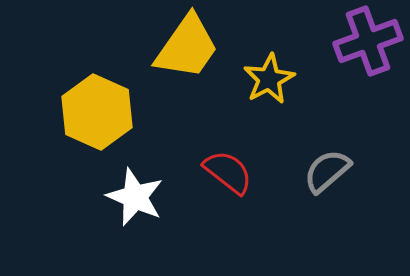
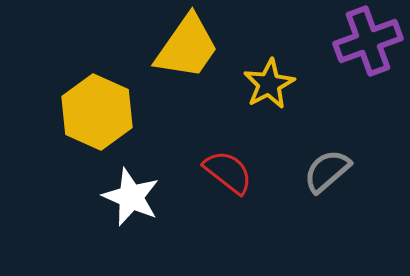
yellow star: moved 5 px down
white star: moved 4 px left
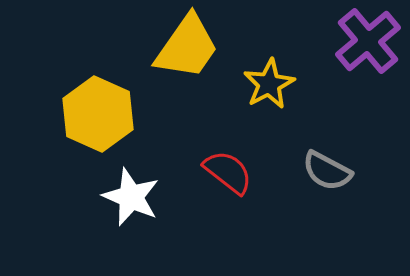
purple cross: rotated 20 degrees counterclockwise
yellow hexagon: moved 1 px right, 2 px down
gray semicircle: rotated 111 degrees counterclockwise
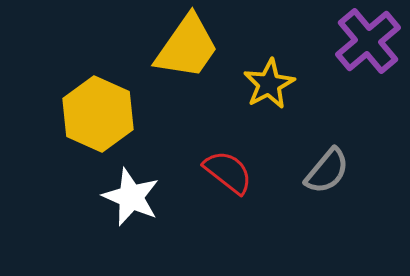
gray semicircle: rotated 78 degrees counterclockwise
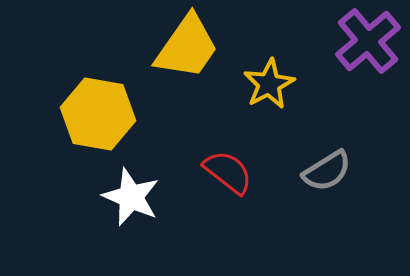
yellow hexagon: rotated 14 degrees counterclockwise
gray semicircle: rotated 18 degrees clockwise
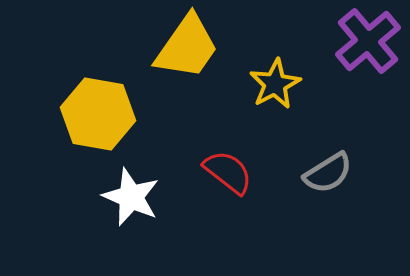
yellow star: moved 6 px right
gray semicircle: moved 1 px right, 2 px down
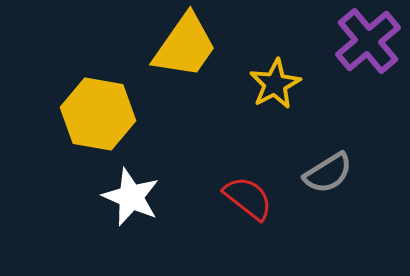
yellow trapezoid: moved 2 px left, 1 px up
red semicircle: moved 20 px right, 26 px down
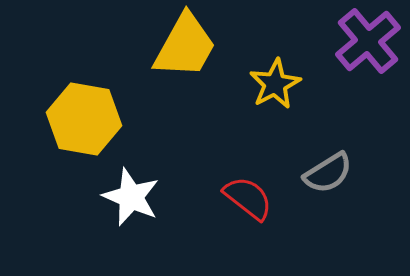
yellow trapezoid: rotated 6 degrees counterclockwise
yellow hexagon: moved 14 px left, 5 px down
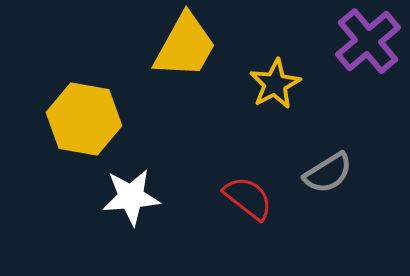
white star: rotated 28 degrees counterclockwise
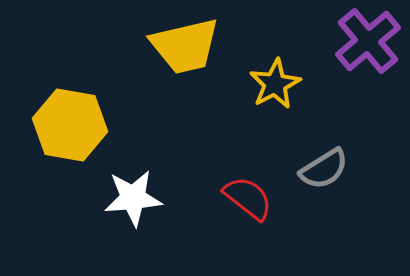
yellow trapezoid: rotated 48 degrees clockwise
yellow hexagon: moved 14 px left, 6 px down
gray semicircle: moved 4 px left, 4 px up
white star: moved 2 px right, 1 px down
